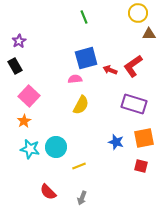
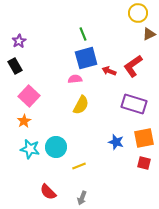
green line: moved 1 px left, 17 px down
brown triangle: rotated 24 degrees counterclockwise
red arrow: moved 1 px left, 1 px down
red square: moved 3 px right, 3 px up
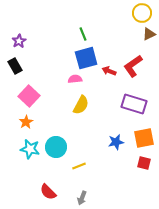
yellow circle: moved 4 px right
orange star: moved 2 px right, 1 px down
blue star: rotated 28 degrees counterclockwise
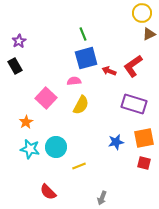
pink semicircle: moved 1 px left, 2 px down
pink square: moved 17 px right, 2 px down
gray arrow: moved 20 px right
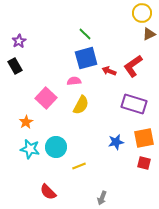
green line: moved 2 px right; rotated 24 degrees counterclockwise
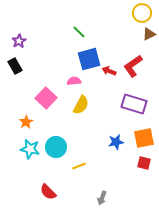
green line: moved 6 px left, 2 px up
blue square: moved 3 px right, 1 px down
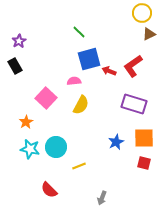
orange square: rotated 10 degrees clockwise
blue star: rotated 14 degrees counterclockwise
red semicircle: moved 1 px right, 2 px up
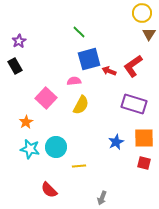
brown triangle: rotated 32 degrees counterclockwise
yellow line: rotated 16 degrees clockwise
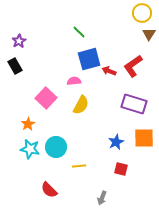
orange star: moved 2 px right, 2 px down
red square: moved 23 px left, 6 px down
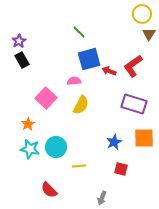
yellow circle: moved 1 px down
black rectangle: moved 7 px right, 6 px up
blue star: moved 2 px left
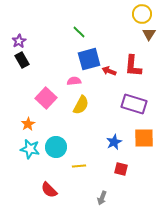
red L-shape: rotated 50 degrees counterclockwise
